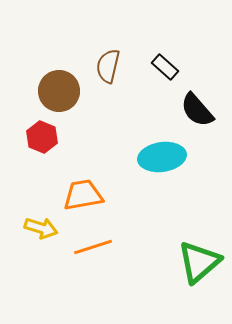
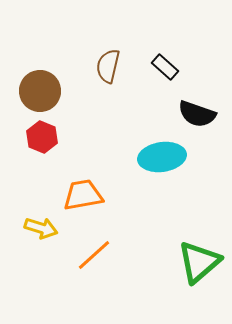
brown circle: moved 19 px left
black semicircle: moved 4 px down; rotated 30 degrees counterclockwise
orange line: moved 1 px right, 8 px down; rotated 24 degrees counterclockwise
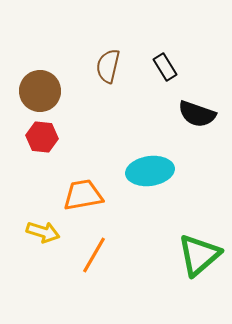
black rectangle: rotated 16 degrees clockwise
red hexagon: rotated 16 degrees counterclockwise
cyan ellipse: moved 12 px left, 14 px down
yellow arrow: moved 2 px right, 4 px down
orange line: rotated 18 degrees counterclockwise
green triangle: moved 7 px up
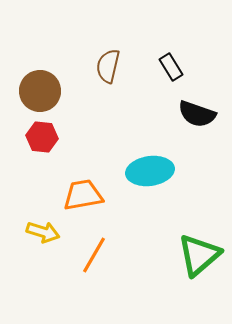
black rectangle: moved 6 px right
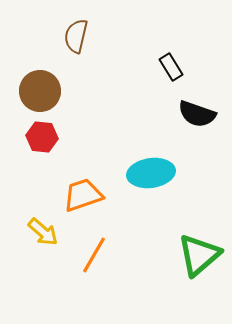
brown semicircle: moved 32 px left, 30 px up
cyan ellipse: moved 1 px right, 2 px down
orange trapezoid: rotated 9 degrees counterclockwise
yellow arrow: rotated 24 degrees clockwise
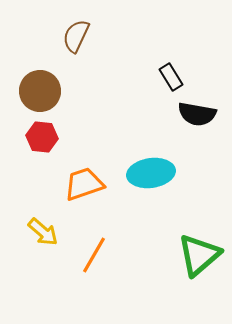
brown semicircle: rotated 12 degrees clockwise
black rectangle: moved 10 px down
black semicircle: rotated 9 degrees counterclockwise
orange trapezoid: moved 1 px right, 11 px up
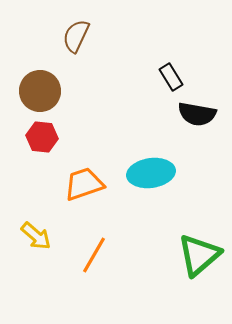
yellow arrow: moved 7 px left, 4 px down
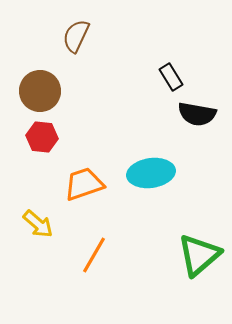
yellow arrow: moved 2 px right, 12 px up
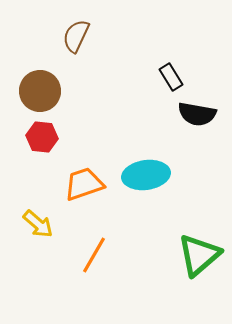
cyan ellipse: moved 5 px left, 2 px down
